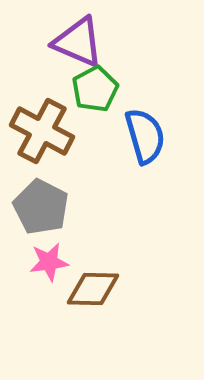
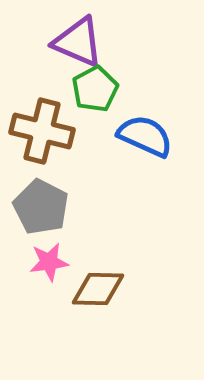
brown cross: rotated 14 degrees counterclockwise
blue semicircle: rotated 50 degrees counterclockwise
brown diamond: moved 5 px right
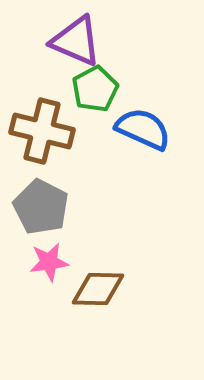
purple triangle: moved 2 px left, 1 px up
blue semicircle: moved 2 px left, 7 px up
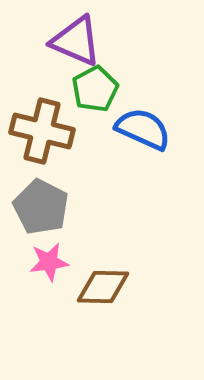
brown diamond: moved 5 px right, 2 px up
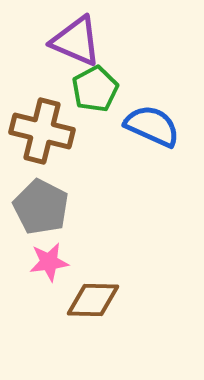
blue semicircle: moved 9 px right, 3 px up
brown diamond: moved 10 px left, 13 px down
